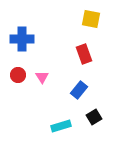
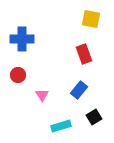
pink triangle: moved 18 px down
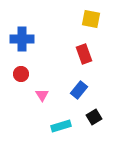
red circle: moved 3 px right, 1 px up
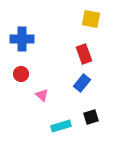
blue rectangle: moved 3 px right, 7 px up
pink triangle: rotated 16 degrees counterclockwise
black square: moved 3 px left; rotated 14 degrees clockwise
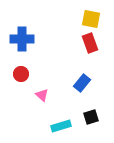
red rectangle: moved 6 px right, 11 px up
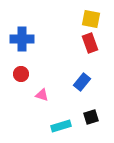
blue rectangle: moved 1 px up
pink triangle: rotated 24 degrees counterclockwise
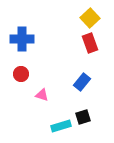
yellow square: moved 1 px left, 1 px up; rotated 36 degrees clockwise
black square: moved 8 px left
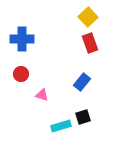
yellow square: moved 2 px left, 1 px up
